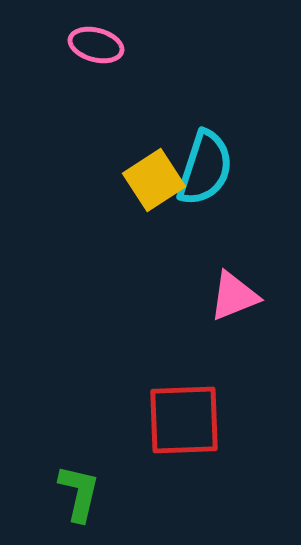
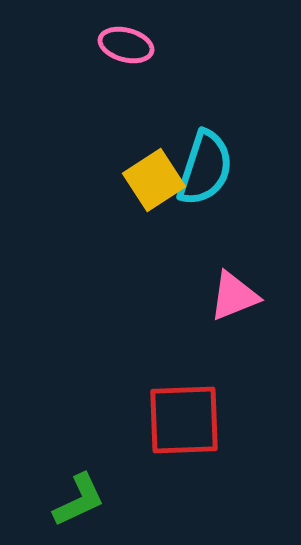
pink ellipse: moved 30 px right
green L-shape: moved 7 px down; rotated 52 degrees clockwise
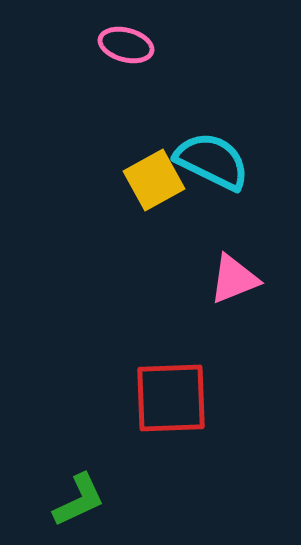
cyan semicircle: moved 7 px right, 7 px up; rotated 82 degrees counterclockwise
yellow square: rotated 4 degrees clockwise
pink triangle: moved 17 px up
red square: moved 13 px left, 22 px up
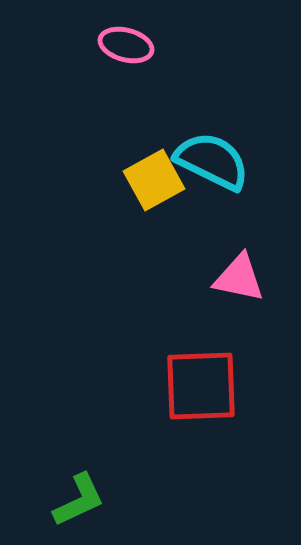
pink triangle: moved 5 px right, 1 px up; rotated 34 degrees clockwise
red square: moved 30 px right, 12 px up
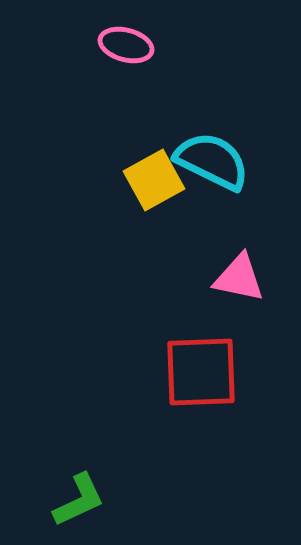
red square: moved 14 px up
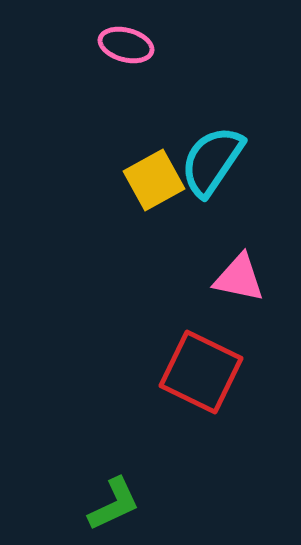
cyan semicircle: rotated 82 degrees counterclockwise
red square: rotated 28 degrees clockwise
green L-shape: moved 35 px right, 4 px down
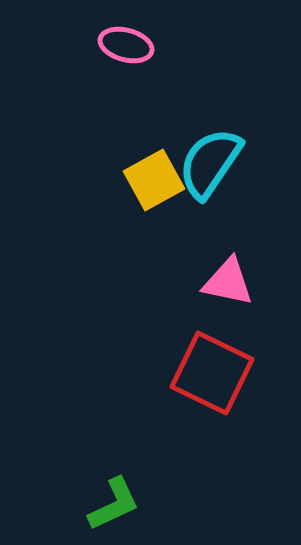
cyan semicircle: moved 2 px left, 2 px down
pink triangle: moved 11 px left, 4 px down
red square: moved 11 px right, 1 px down
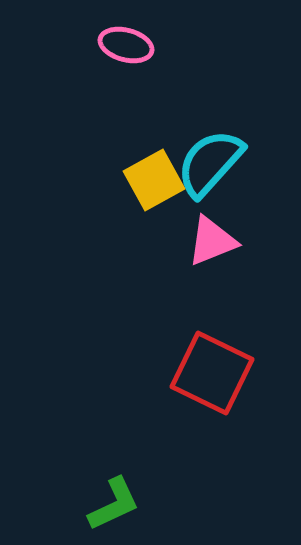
cyan semicircle: rotated 8 degrees clockwise
pink triangle: moved 16 px left, 41 px up; rotated 34 degrees counterclockwise
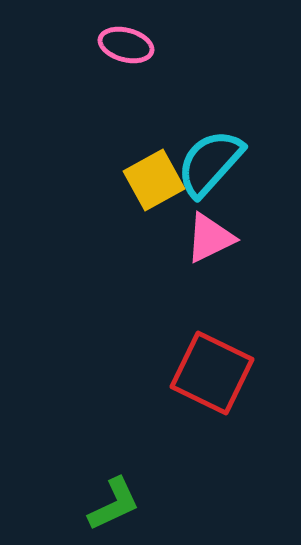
pink triangle: moved 2 px left, 3 px up; rotated 4 degrees counterclockwise
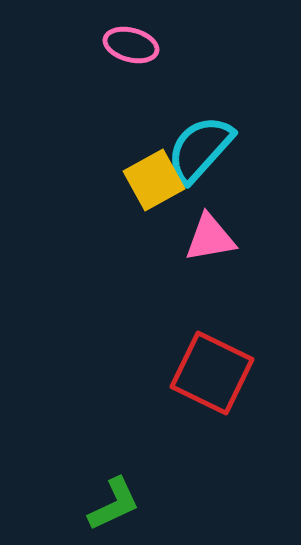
pink ellipse: moved 5 px right
cyan semicircle: moved 10 px left, 14 px up
pink triangle: rotated 16 degrees clockwise
